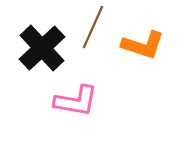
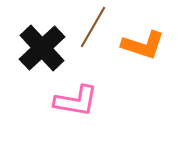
brown line: rotated 6 degrees clockwise
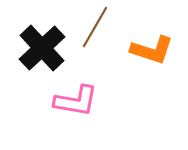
brown line: moved 2 px right
orange L-shape: moved 9 px right, 5 px down
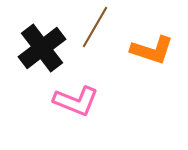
black cross: rotated 6 degrees clockwise
pink L-shape: rotated 12 degrees clockwise
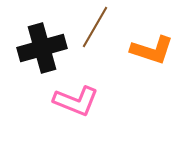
black cross: rotated 21 degrees clockwise
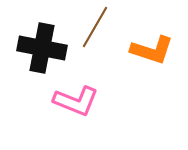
black cross: rotated 27 degrees clockwise
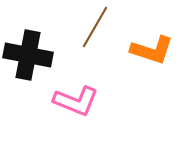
black cross: moved 14 px left, 7 px down
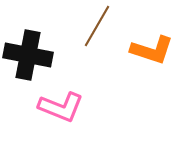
brown line: moved 2 px right, 1 px up
pink L-shape: moved 15 px left, 6 px down
